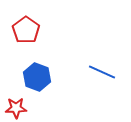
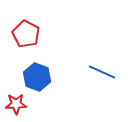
red pentagon: moved 4 px down; rotated 8 degrees counterclockwise
red star: moved 4 px up
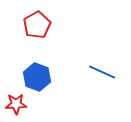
red pentagon: moved 11 px right, 9 px up; rotated 16 degrees clockwise
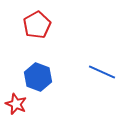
blue hexagon: moved 1 px right
red star: rotated 25 degrees clockwise
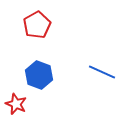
blue hexagon: moved 1 px right, 2 px up
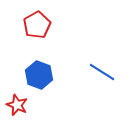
blue line: rotated 8 degrees clockwise
red star: moved 1 px right, 1 px down
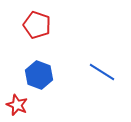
red pentagon: rotated 24 degrees counterclockwise
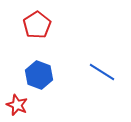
red pentagon: rotated 20 degrees clockwise
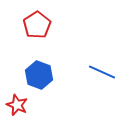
blue line: rotated 8 degrees counterclockwise
